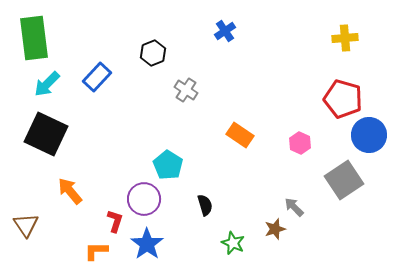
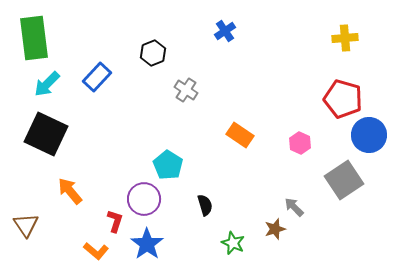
orange L-shape: rotated 140 degrees counterclockwise
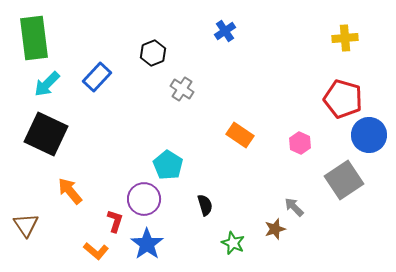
gray cross: moved 4 px left, 1 px up
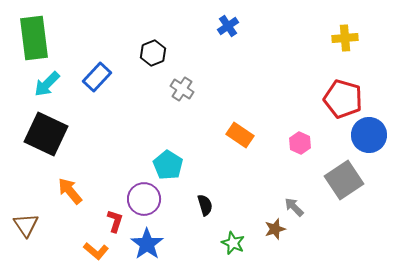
blue cross: moved 3 px right, 5 px up
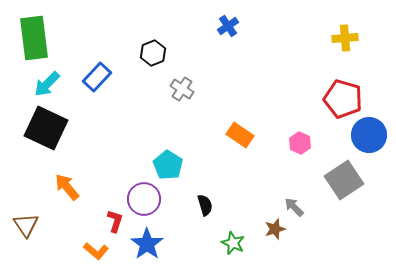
black square: moved 6 px up
orange arrow: moved 3 px left, 4 px up
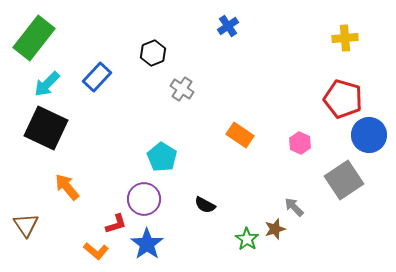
green rectangle: rotated 45 degrees clockwise
cyan pentagon: moved 6 px left, 8 px up
black semicircle: rotated 135 degrees clockwise
red L-shape: moved 1 px right, 3 px down; rotated 55 degrees clockwise
green star: moved 14 px right, 4 px up; rotated 10 degrees clockwise
